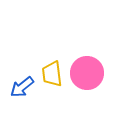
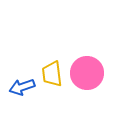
blue arrow: rotated 20 degrees clockwise
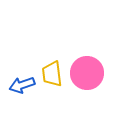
blue arrow: moved 2 px up
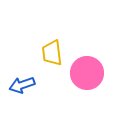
yellow trapezoid: moved 21 px up
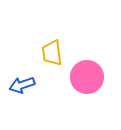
pink circle: moved 4 px down
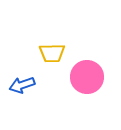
yellow trapezoid: rotated 84 degrees counterclockwise
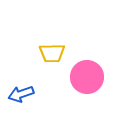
blue arrow: moved 1 px left, 9 px down
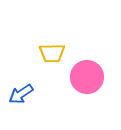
blue arrow: rotated 15 degrees counterclockwise
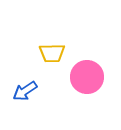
blue arrow: moved 4 px right, 3 px up
